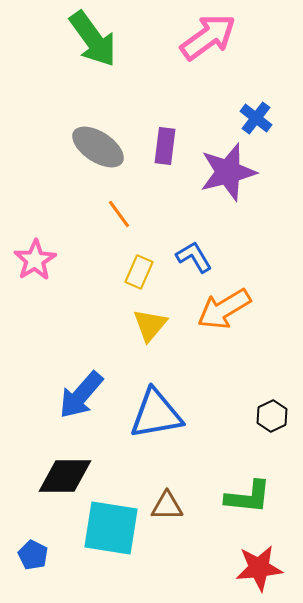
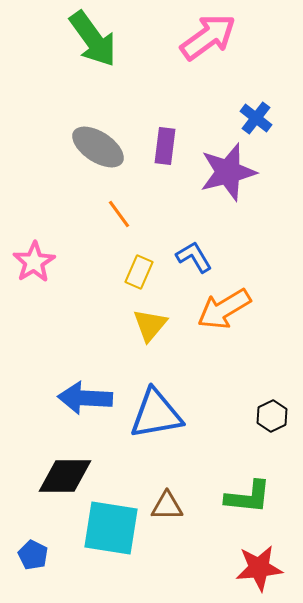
pink star: moved 1 px left, 2 px down
blue arrow: moved 4 px right, 3 px down; rotated 52 degrees clockwise
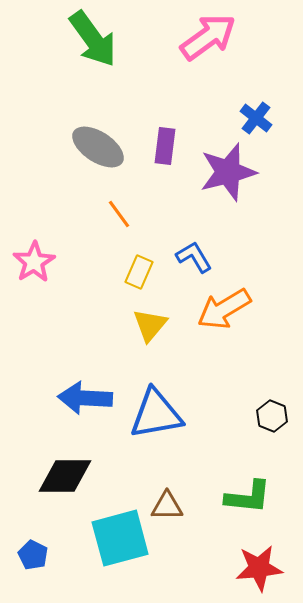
black hexagon: rotated 12 degrees counterclockwise
cyan square: moved 9 px right, 10 px down; rotated 24 degrees counterclockwise
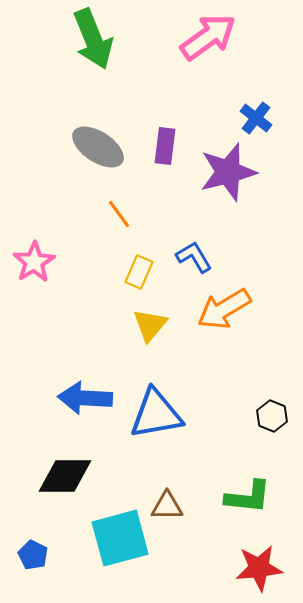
green arrow: rotated 14 degrees clockwise
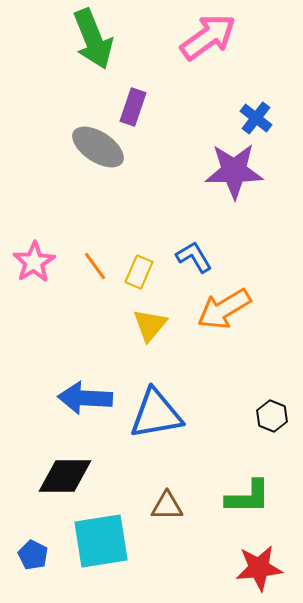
purple rectangle: moved 32 px left, 39 px up; rotated 12 degrees clockwise
purple star: moved 6 px right, 1 px up; rotated 14 degrees clockwise
orange line: moved 24 px left, 52 px down
green L-shape: rotated 6 degrees counterclockwise
cyan square: moved 19 px left, 3 px down; rotated 6 degrees clockwise
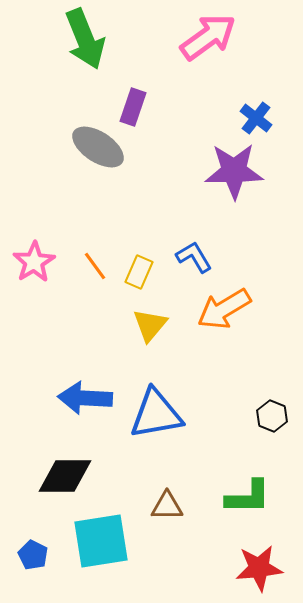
green arrow: moved 8 px left
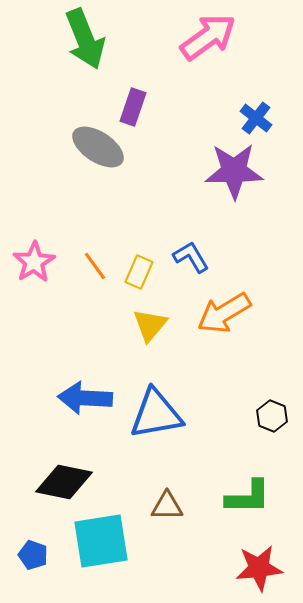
blue L-shape: moved 3 px left
orange arrow: moved 4 px down
black diamond: moved 1 px left, 6 px down; rotated 12 degrees clockwise
blue pentagon: rotated 8 degrees counterclockwise
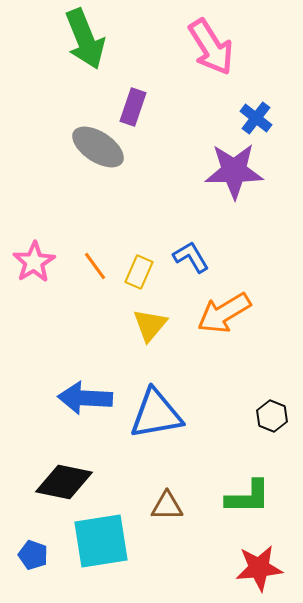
pink arrow: moved 3 px right, 10 px down; rotated 94 degrees clockwise
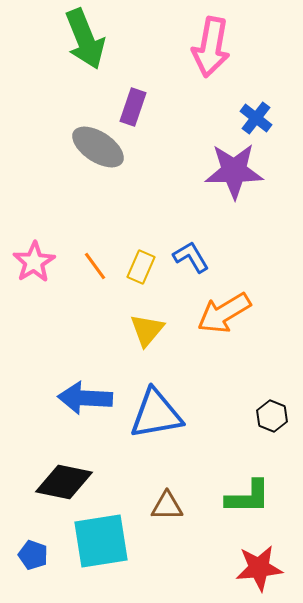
pink arrow: rotated 42 degrees clockwise
yellow rectangle: moved 2 px right, 5 px up
yellow triangle: moved 3 px left, 5 px down
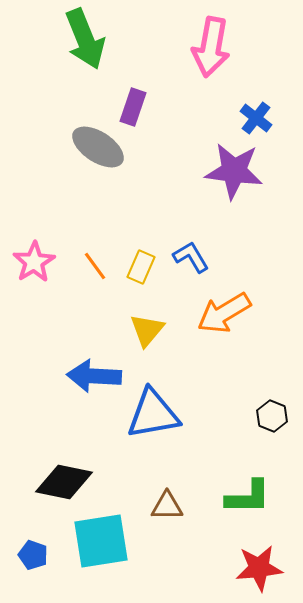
purple star: rotated 8 degrees clockwise
blue arrow: moved 9 px right, 22 px up
blue triangle: moved 3 px left
